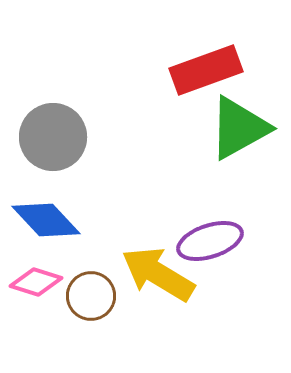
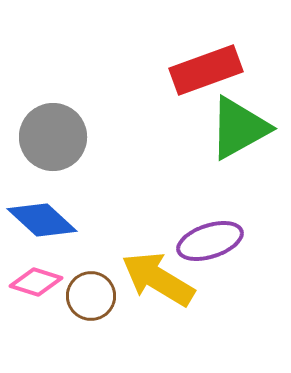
blue diamond: moved 4 px left; rotated 4 degrees counterclockwise
yellow arrow: moved 5 px down
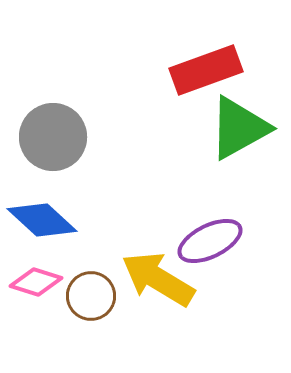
purple ellipse: rotated 8 degrees counterclockwise
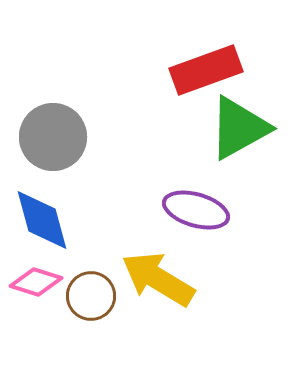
blue diamond: rotated 32 degrees clockwise
purple ellipse: moved 14 px left, 31 px up; rotated 42 degrees clockwise
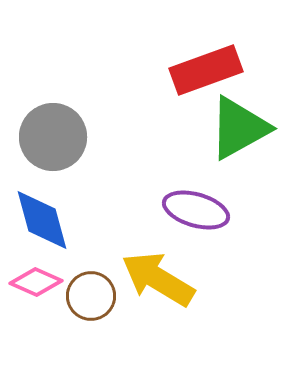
pink diamond: rotated 6 degrees clockwise
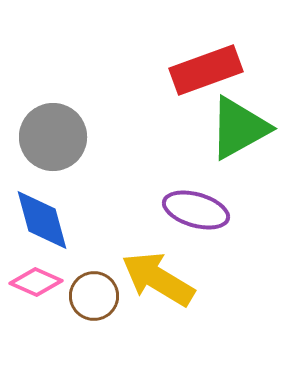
brown circle: moved 3 px right
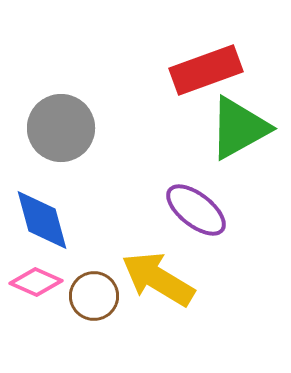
gray circle: moved 8 px right, 9 px up
purple ellipse: rotated 22 degrees clockwise
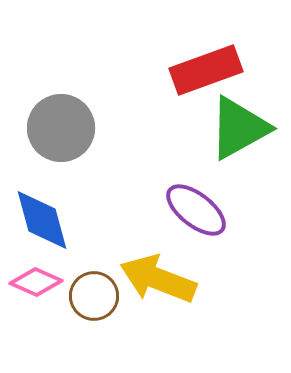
yellow arrow: rotated 10 degrees counterclockwise
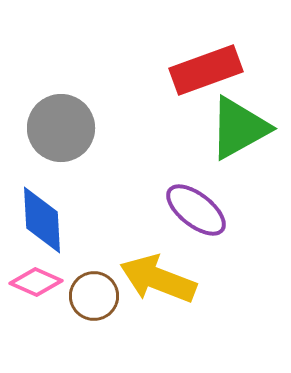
blue diamond: rotated 12 degrees clockwise
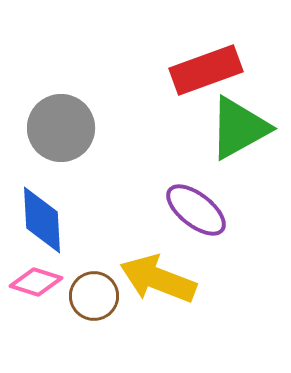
pink diamond: rotated 6 degrees counterclockwise
